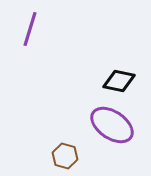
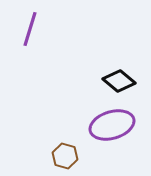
black diamond: rotated 28 degrees clockwise
purple ellipse: rotated 51 degrees counterclockwise
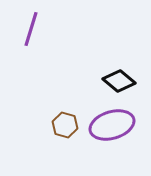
purple line: moved 1 px right
brown hexagon: moved 31 px up
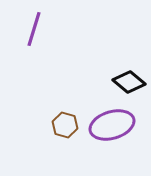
purple line: moved 3 px right
black diamond: moved 10 px right, 1 px down
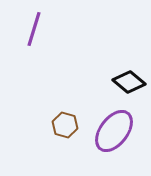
purple ellipse: moved 2 px right, 6 px down; rotated 36 degrees counterclockwise
